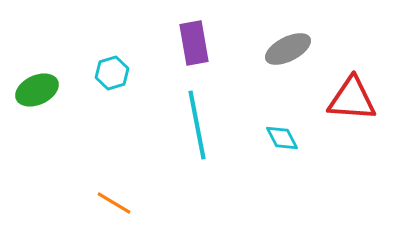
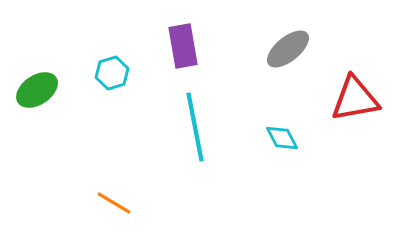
purple rectangle: moved 11 px left, 3 px down
gray ellipse: rotated 12 degrees counterclockwise
green ellipse: rotated 9 degrees counterclockwise
red triangle: moved 3 px right; rotated 14 degrees counterclockwise
cyan line: moved 2 px left, 2 px down
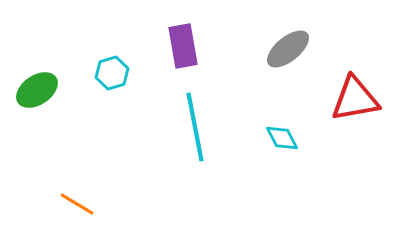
orange line: moved 37 px left, 1 px down
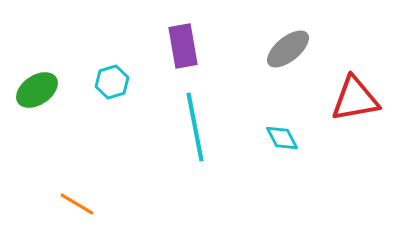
cyan hexagon: moved 9 px down
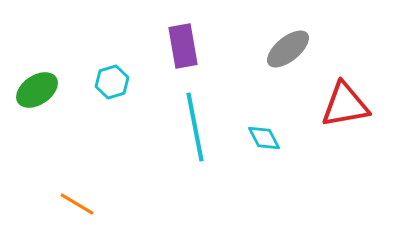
red triangle: moved 10 px left, 6 px down
cyan diamond: moved 18 px left
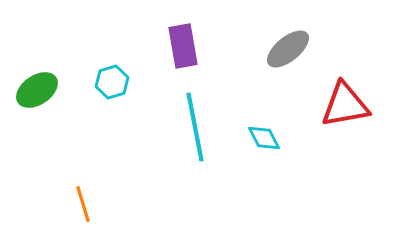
orange line: moved 6 px right; rotated 42 degrees clockwise
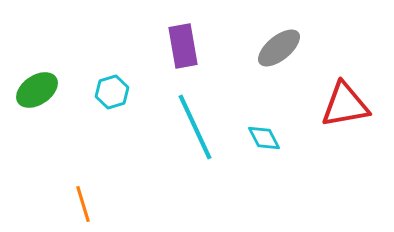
gray ellipse: moved 9 px left, 1 px up
cyan hexagon: moved 10 px down
cyan line: rotated 14 degrees counterclockwise
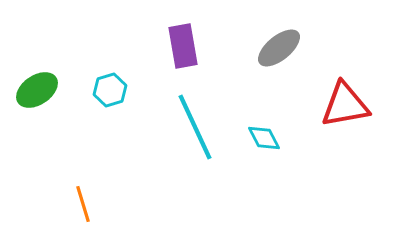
cyan hexagon: moved 2 px left, 2 px up
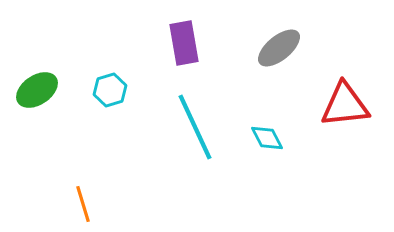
purple rectangle: moved 1 px right, 3 px up
red triangle: rotated 4 degrees clockwise
cyan diamond: moved 3 px right
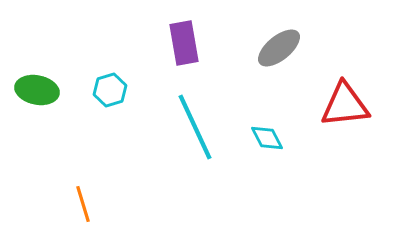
green ellipse: rotated 45 degrees clockwise
